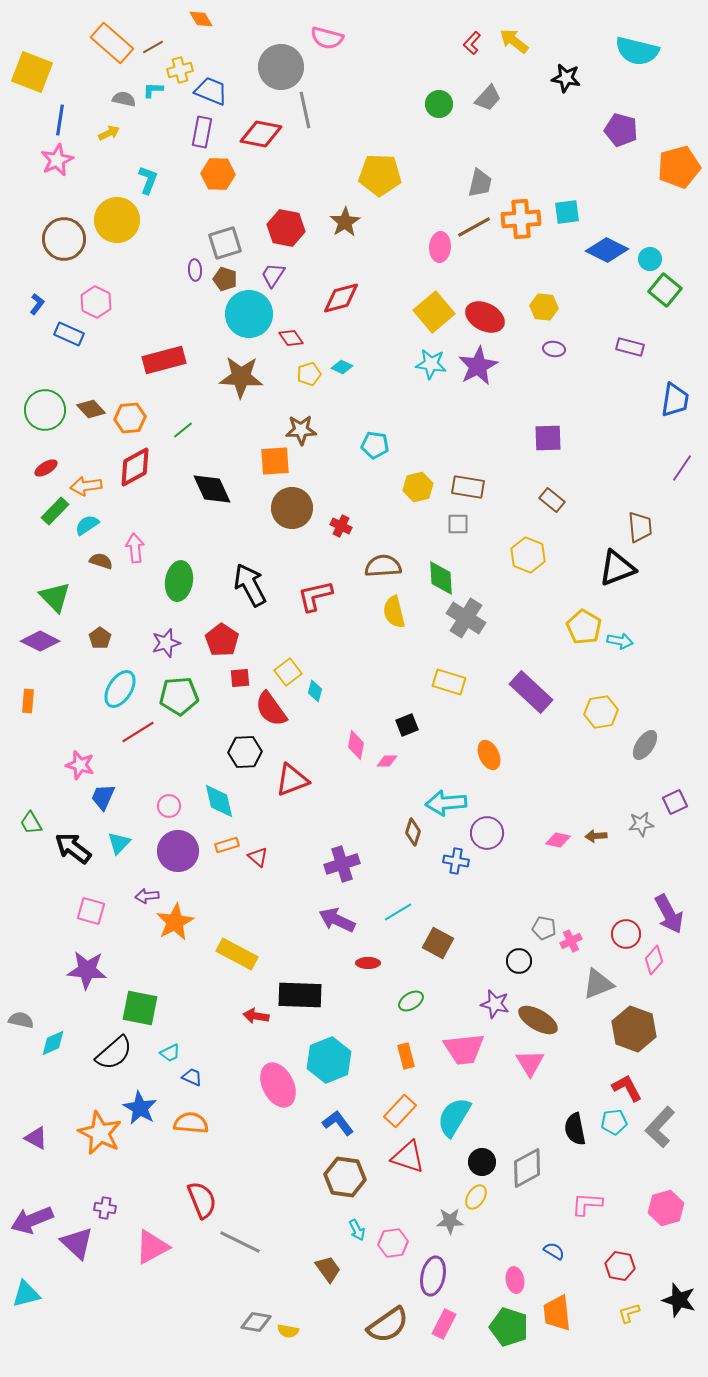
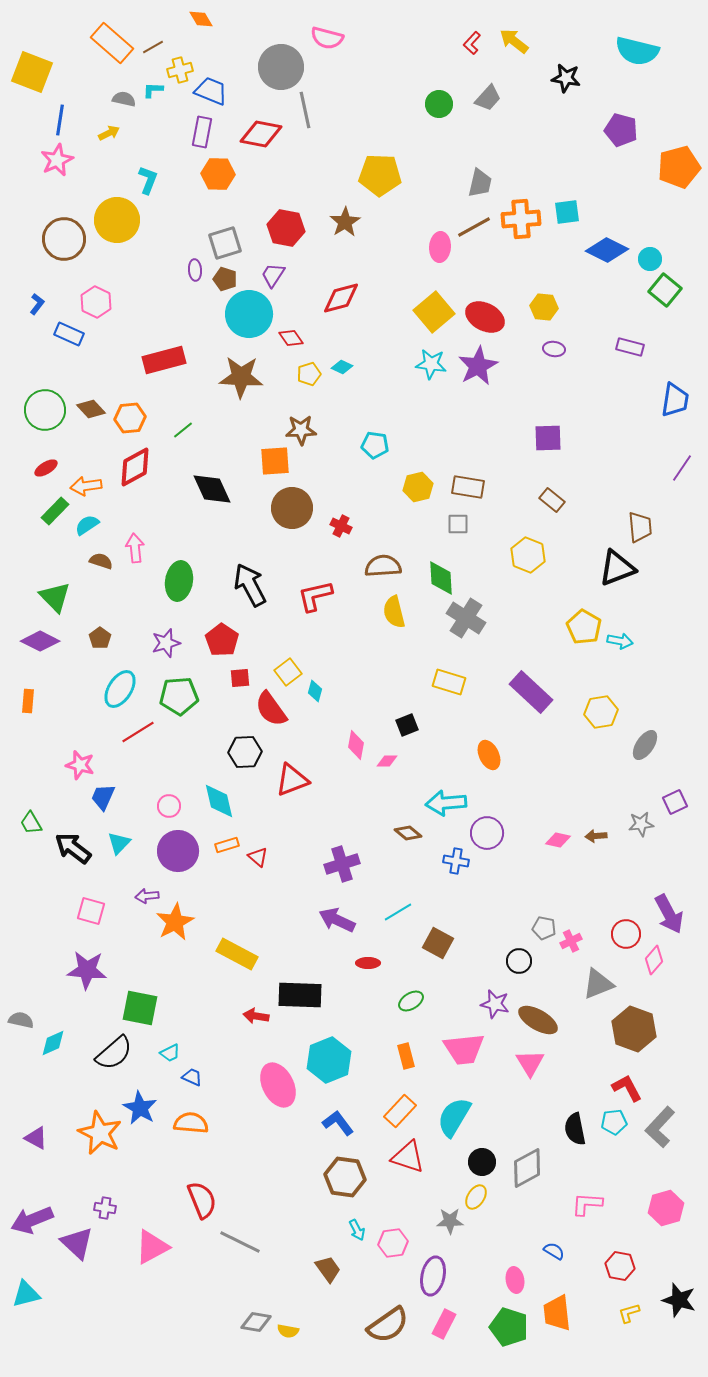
brown diamond at (413, 832): moved 5 px left, 1 px down; rotated 68 degrees counterclockwise
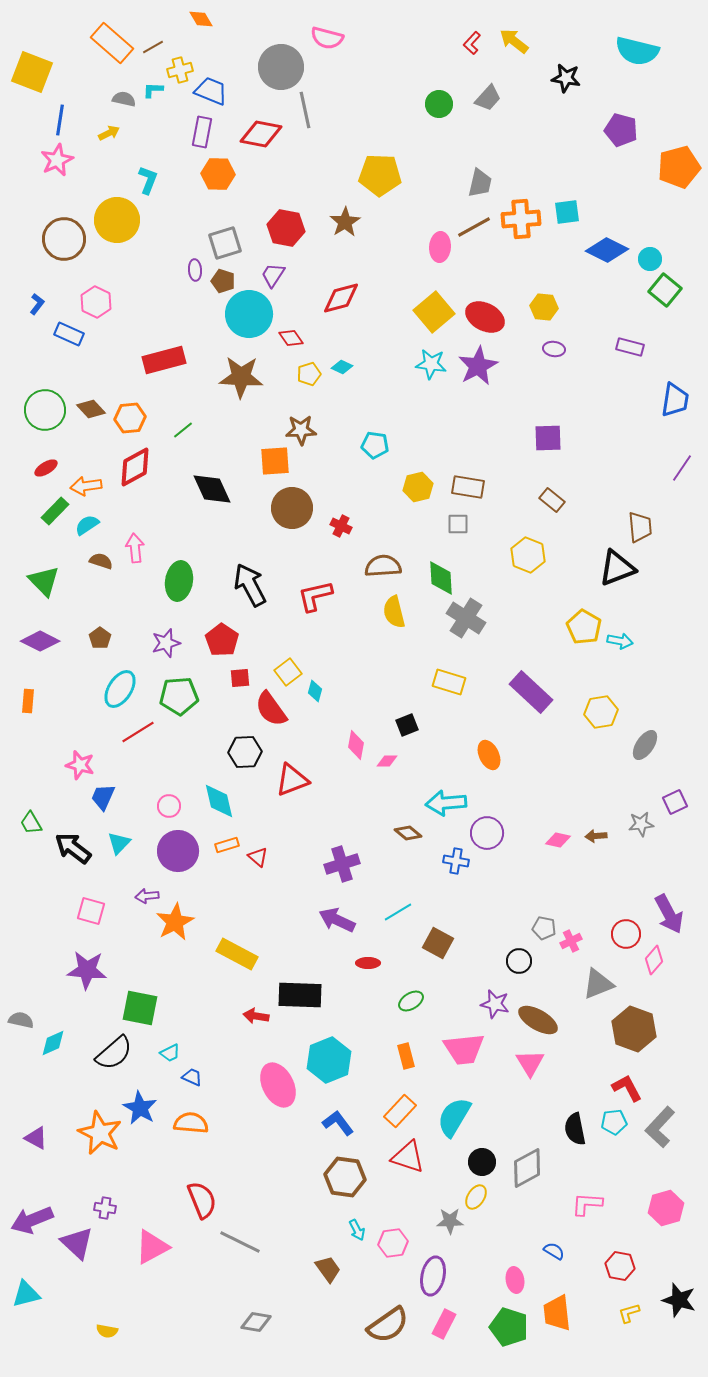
brown pentagon at (225, 279): moved 2 px left, 2 px down
green triangle at (55, 597): moved 11 px left, 16 px up
yellow semicircle at (288, 1331): moved 181 px left
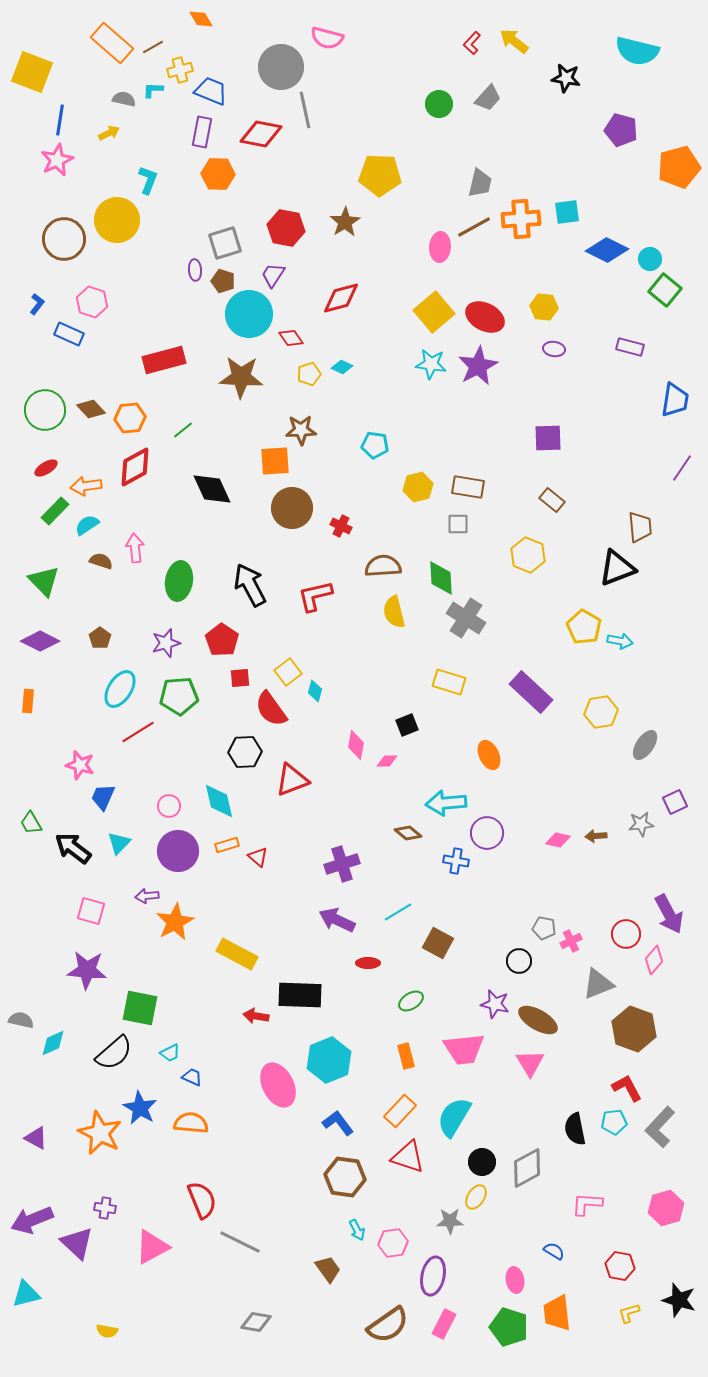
pink hexagon at (96, 302): moved 4 px left; rotated 8 degrees counterclockwise
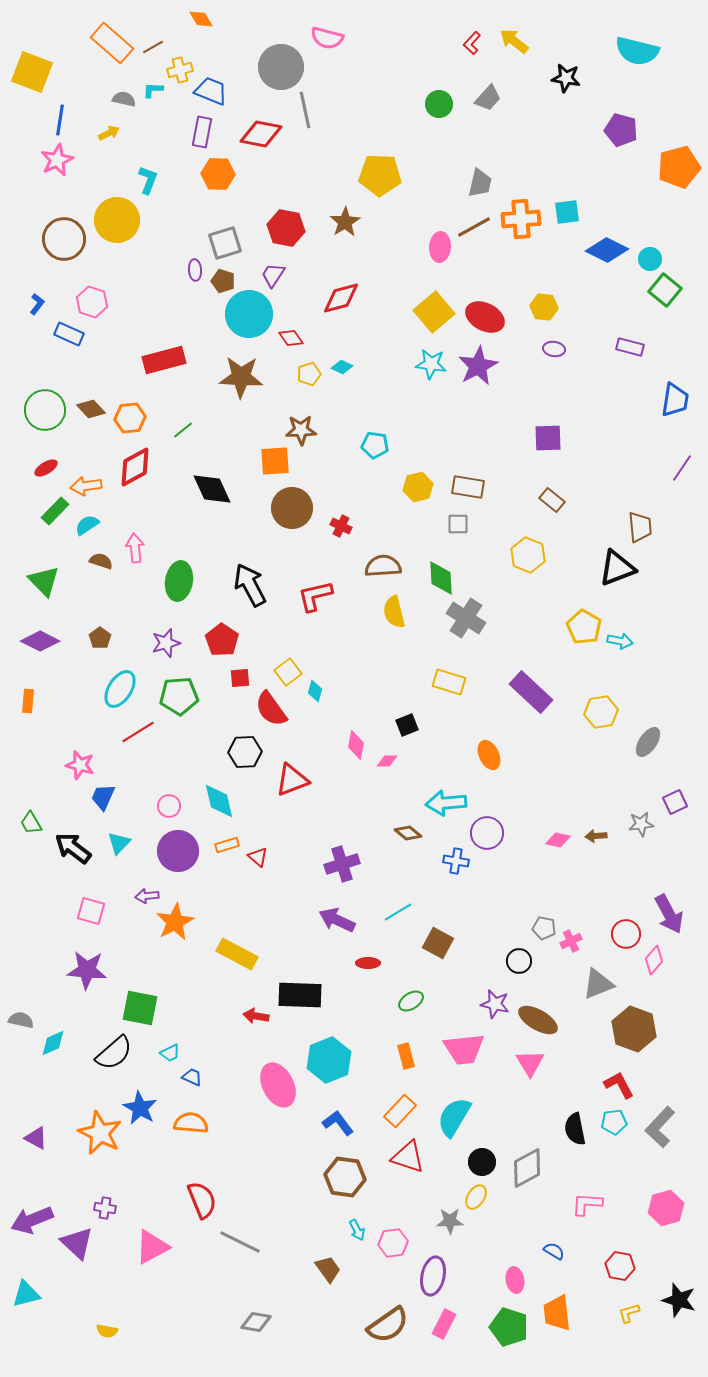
gray ellipse at (645, 745): moved 3 px right, 3 px up
red L-shape at (627, 1088): moved 8 px left, 3 px up
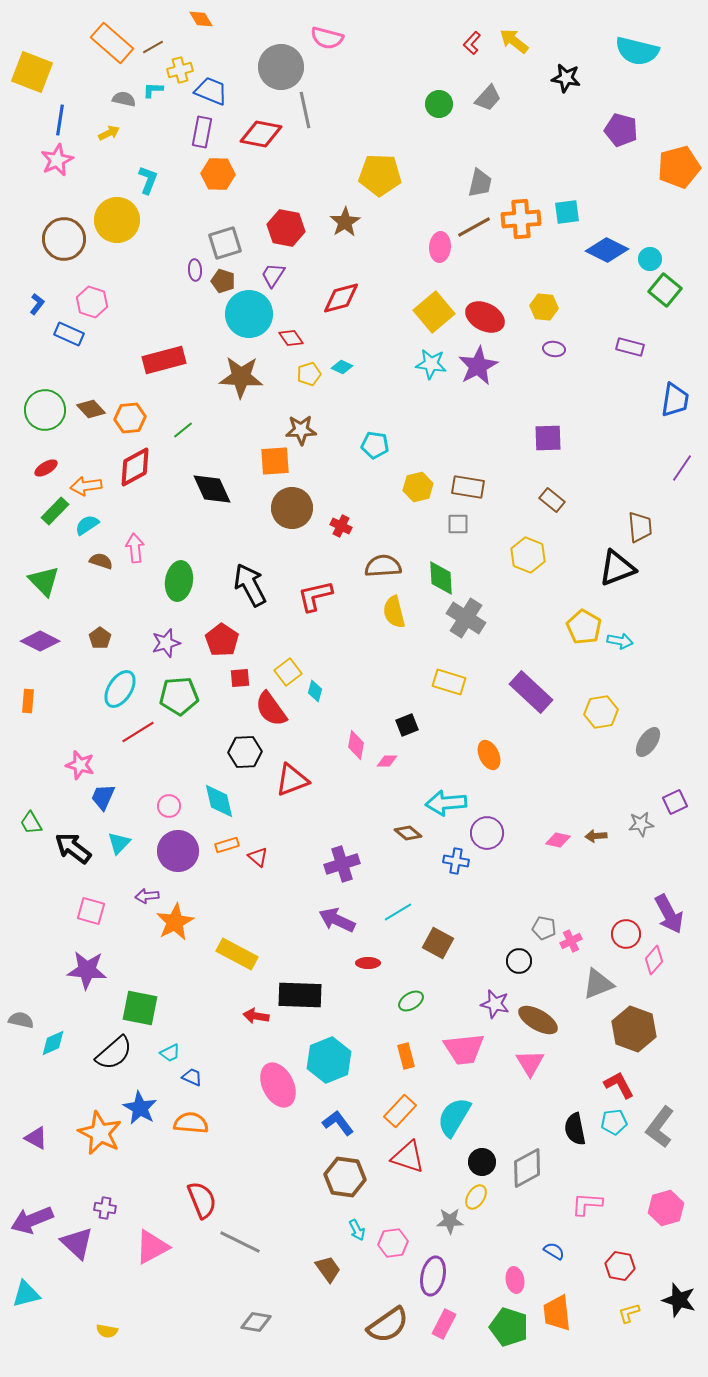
gray L-shape at (660, 1127): rotated 6 degrees counterclockwise
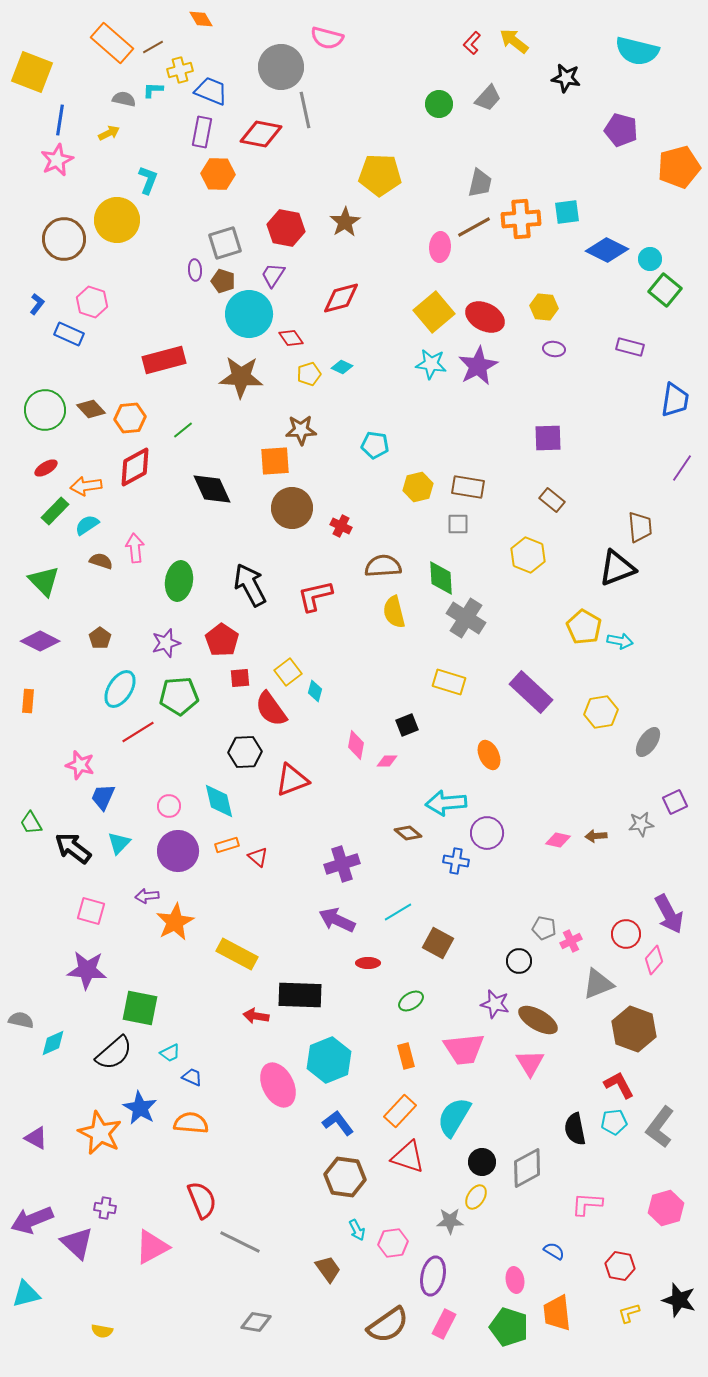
yellow semicircle at (107, 1331): moved 5 px left
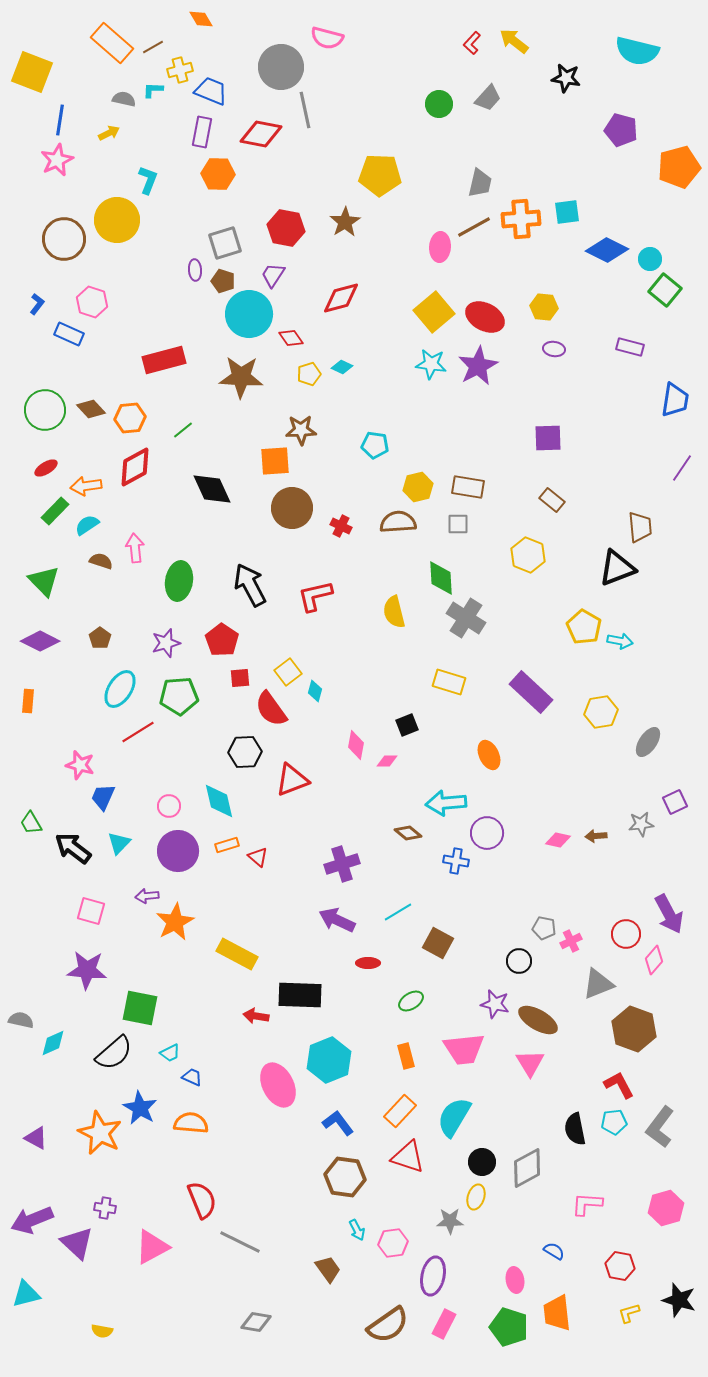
brown semicircle at (383, 566): moved 15 px right, 44 px up
yellow ellipse at (476, 1197): rotated 15 degrees counterclockwise
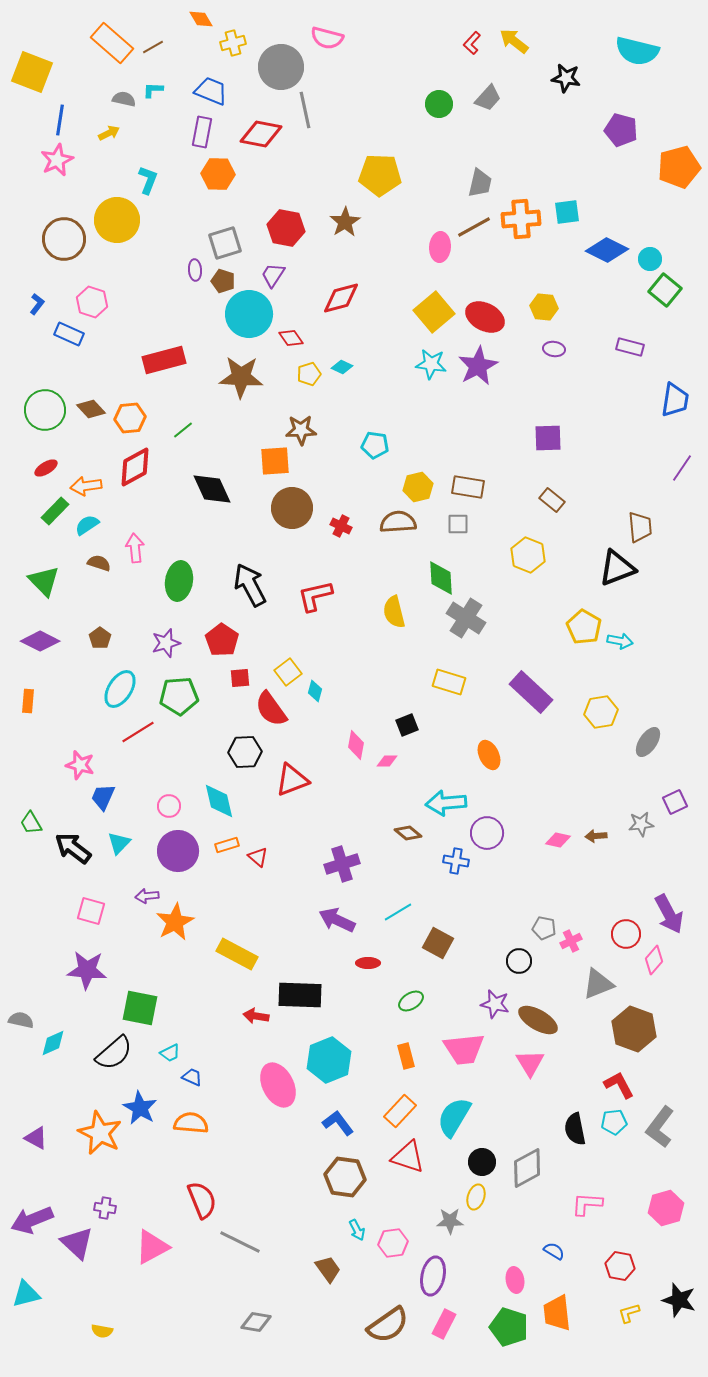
yellow cross at (180, 70): moved 53 px right, 27 px up
brown semicircle at (101, 561): moved 2 px left, 2 px down
